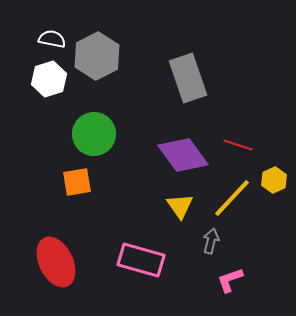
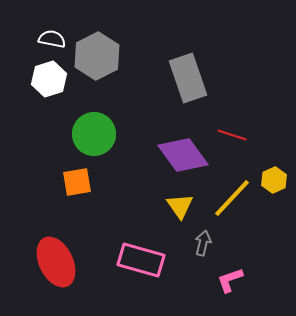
red line: moved 6 px left, 10 px up
gray arrow: moved 8 px left, 2 px down
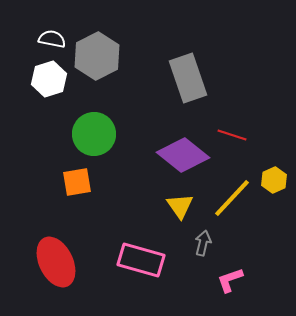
purple diamond: rotated 15 degrees counterclockwise
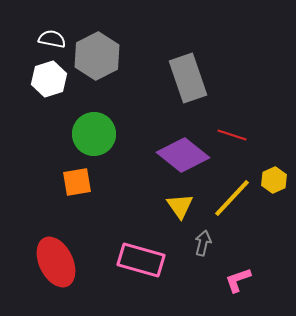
pink L-shape: moved 8 px right
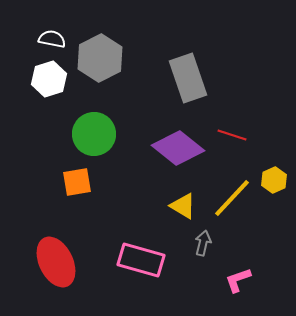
gray hexagon: moved 3 px right, 2 px down
purple diamond: moved 5 px left, 7 px up
yellow triangle: moved 3 px right; rotated 24 degrees counterclockwise
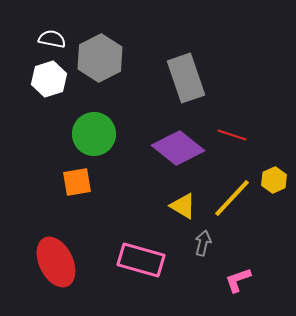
gray rectangle: moved 2 px left
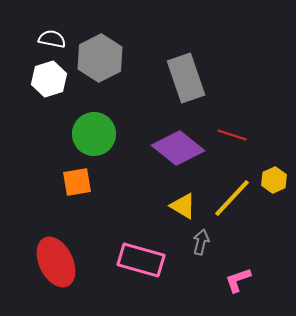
gray arrow: moved 2 px left, 1 px up
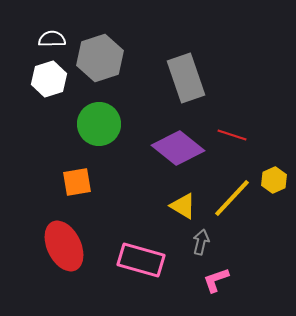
white semicircle: rotated 12 degrees counterclockwise
gray hexagon: rotated 9 degrees clockwise
green circle: moved 5 px right, 10 px up
red ellipse: moved 8 px right, 16 px up
pink L-shape: moved 22 px left
